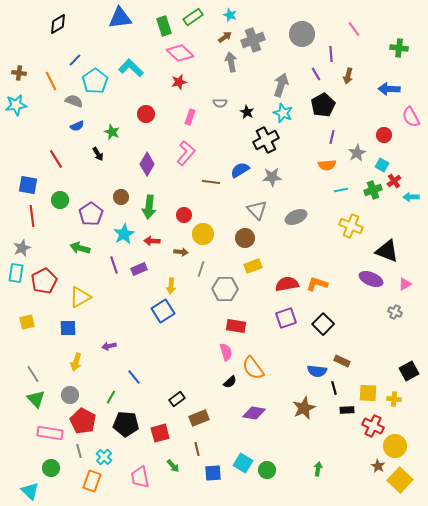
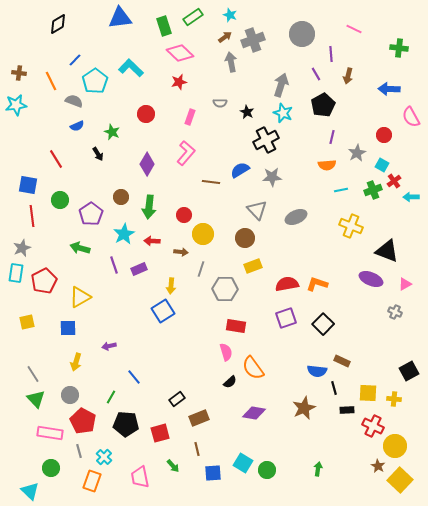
pink line at (354, 29): rotated 28 degrees counterclockwise
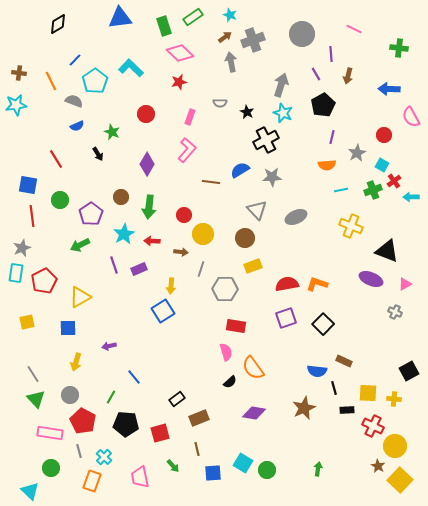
pink L-shape at (186, 153): moved 1 px right, 3 px up
green arrow at (80, 248): moved 3 px up; rotated 42 degrees counterclockwise
brown rectangle at (342, 361): moved 2 px right
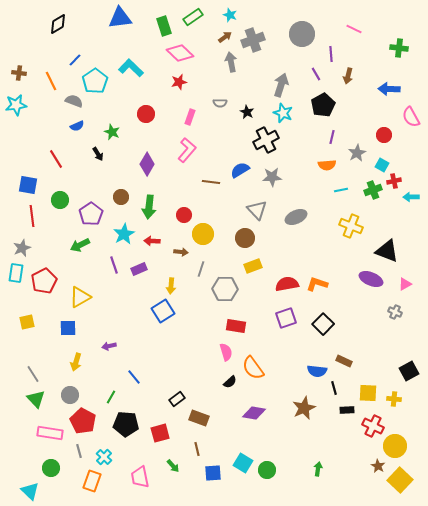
red cross at (394, 181): rotated 24 degrees clockwise
brown rectangle at (199, 418): rotated 42 degrees clockwise
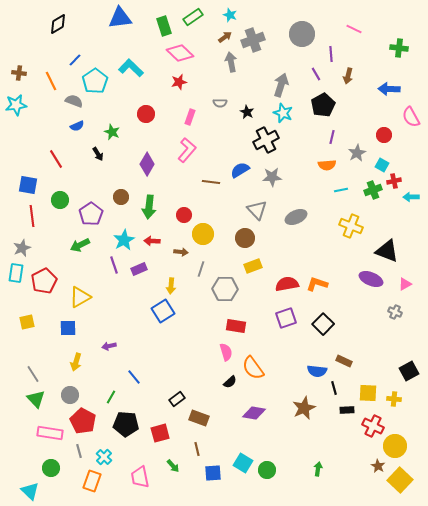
cyan star at (124, 234): moved 6 px down
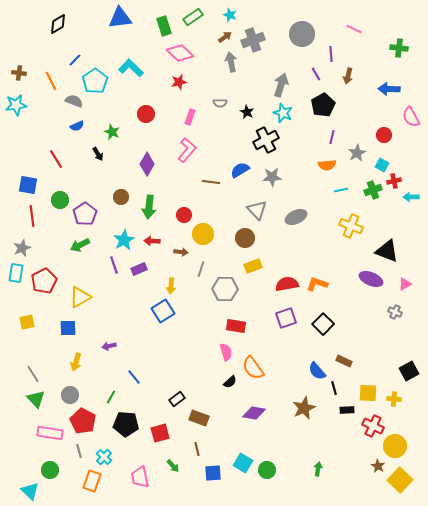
purple pentagon at (91, 214): moved 6 px left
blue semicircle at (317, 371): rotated 42 degrees clockwise
green circle at (51, 468): moved 1 px left, 2 px down
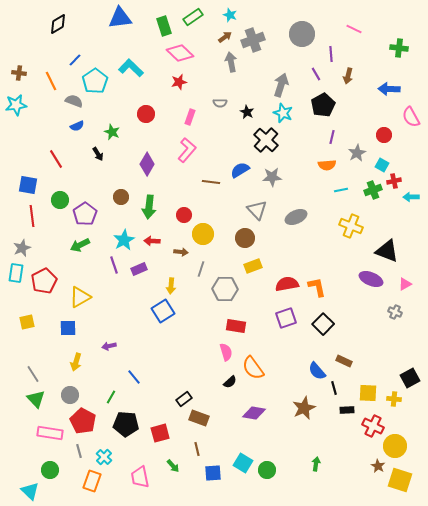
black cross at (266, 140): rotated 20 degrees counterclockwise
orange L-shape at (317, 284): moved 3 px down; rotated 60 degrees clockwise
black square at (409, 371): moved 1 px right, 7 px down
black rectangle at (177, 399): moved 7 px right
green arrow at (318, 469): moved 2 px left, 5 px up
yellow square at (400, 480): rotated 25 degrees counterclockwise
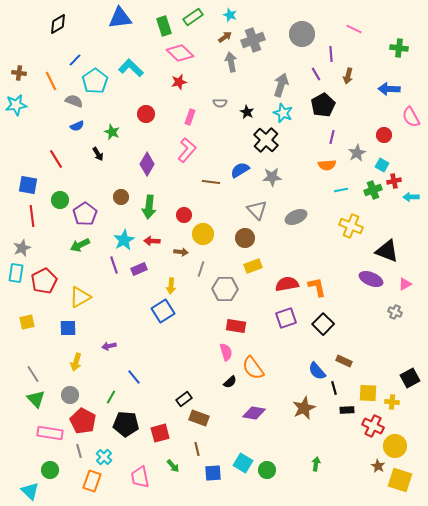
yellow cross at (394, 399): moved 2 px left, 3 px down
